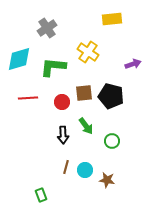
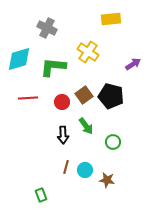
yellow rectangle: moved 1 px left
gray cross: rotated 30 degrees counterclockwise
purple arrow: rotated 14 degrees counterclockwise
brown square: moved 2 px down; rotated 30 degrees counterclockwise
green circle: moved 1 px right, 1 px down
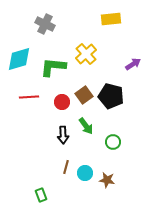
gray cross: moved 2 px left, 4 px up
yellow cross: moved 2 px left, 2 px down; rotated 15 degrees clockwise
red line: moved 1 px right, 1 px up
cyan circle: moved 3 px down
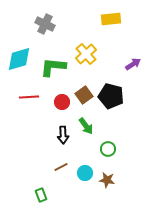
green circle: moved 5 px left, 7 px down
brown line: moved 5 px left; rotated 48 degrees clockwise
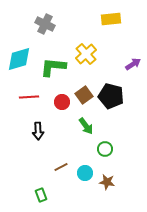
black arrow: moved 25 px left, 4 px up
green circle: moved 3 px left
brown star: moved 2 px down
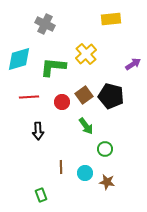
brown line: rotated 64 degrees counterclockwise
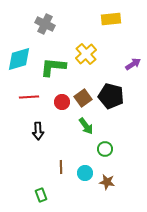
brown square: moved 1 px left, 3 px down
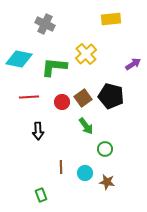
cyan diamond: rotated 28 degrees clockwise
green L-shape: moved 1 px right
